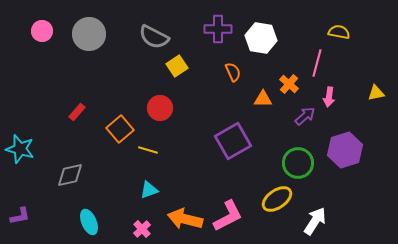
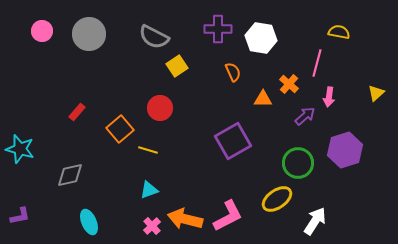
yellow triangle: rotated 30 degrees counterclockwise
pink cross: moved 10 px right, 3 px up
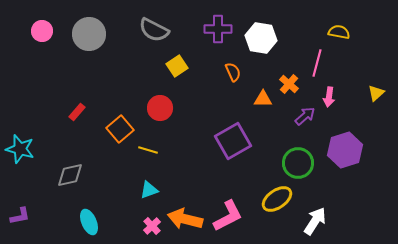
gray semicircle: moved 7 px up
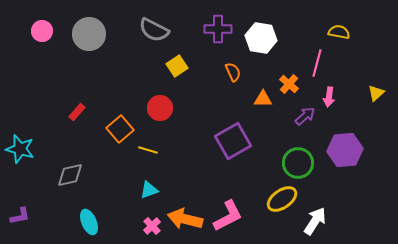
purple hexagon: rotated 12 degrees clockwise
yellow ellipse: moved 5 px right
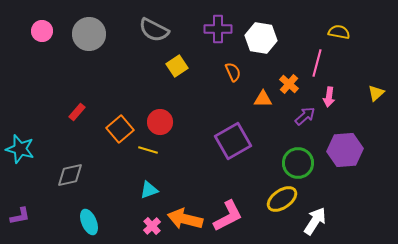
red circle: moved 14 px down
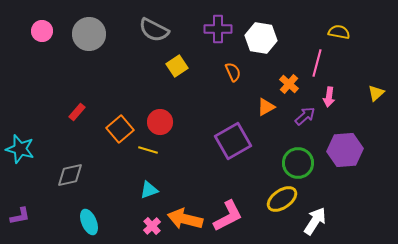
orange triangle: moved 3 px right, 8 px down; rotated 30 degrees counterclockwise
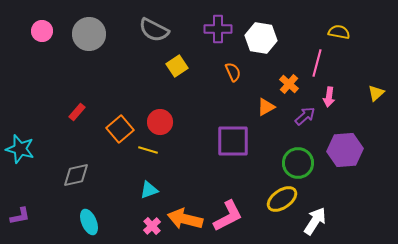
purple square: rotated 30 degrees clockwise
gray diamond: moved 6 px right
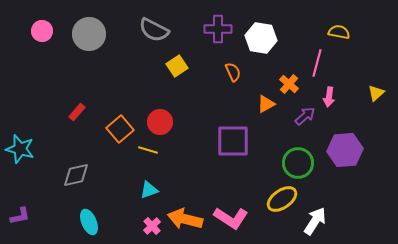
orange triangle: moved 3 px up
pink L-shape: moved 3 px right, 2 px down; rotated 60 degrees clockwise
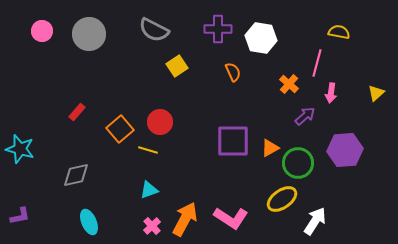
pink arrow: moved 2 px right, 4 px up
orange triangle: moved 4 px right, 44 px down
orange arrow: rotated 104 degrees clockwise
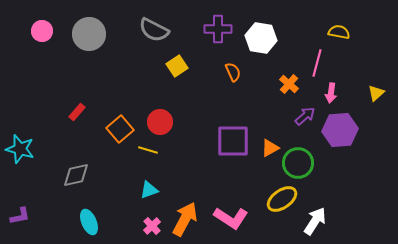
purple hexagon: moved 5 px left, 20 px up
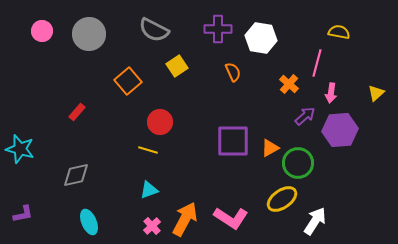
orange square: moved 8 px right, 48 px up
purple L-shape: moved 3 px right, 2 px up
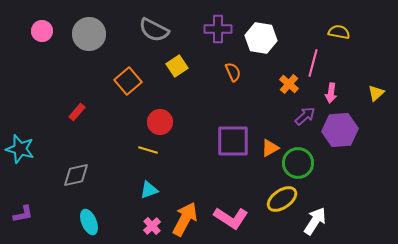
pink line: moved 4 px left
